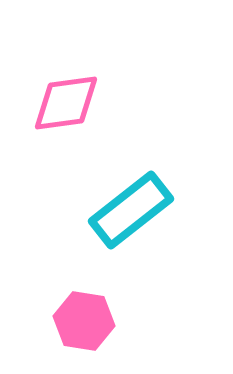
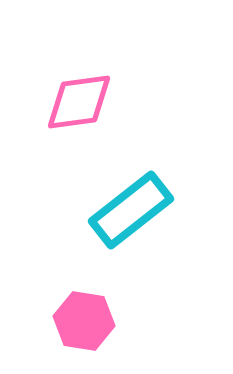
pink diamond: moved 13 px right, 1 px up
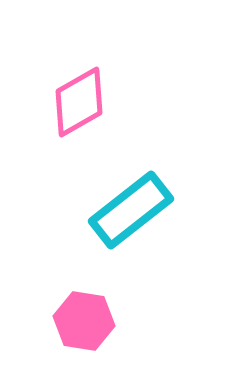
pink diamond: rotated 22 degrees counterclockwise
